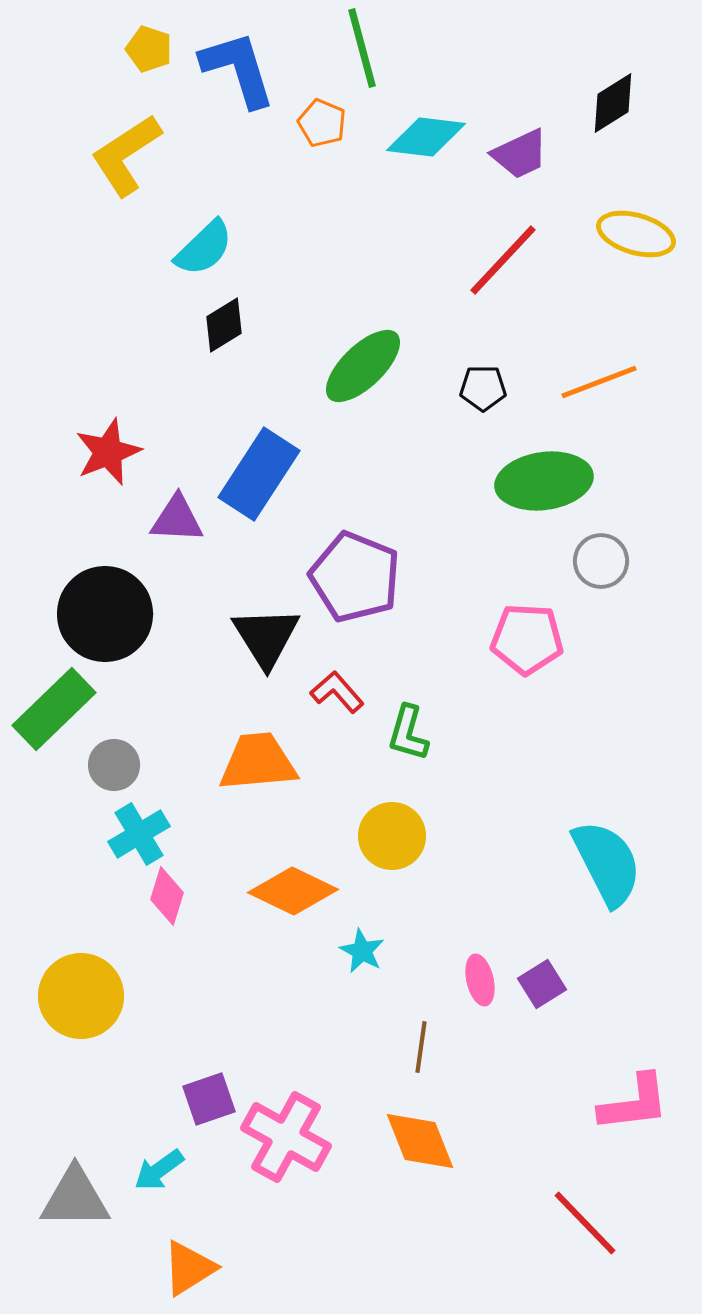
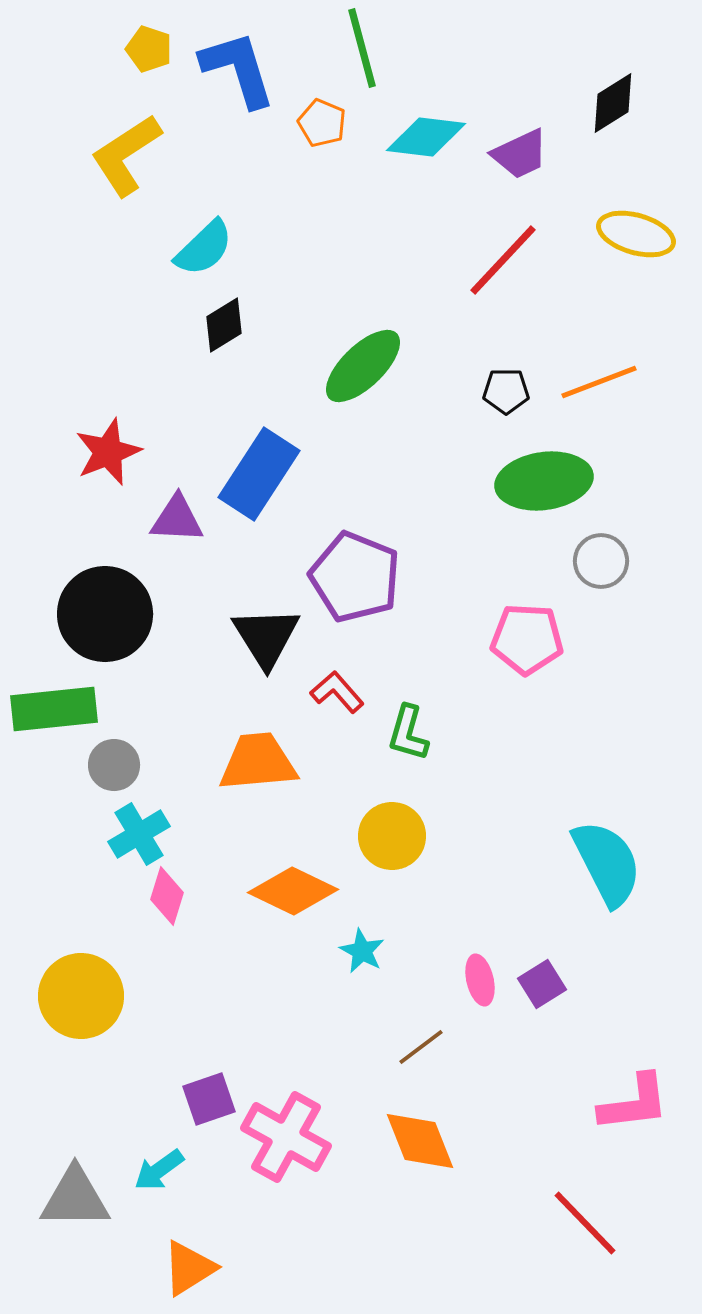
black pentagon at (483, 388): moved 23 px right, 3 px down
green rectangle at (54, 709): rotated 38 degrees clockwise
brown line at (421, 1047): rotated 45 degrees clockwise
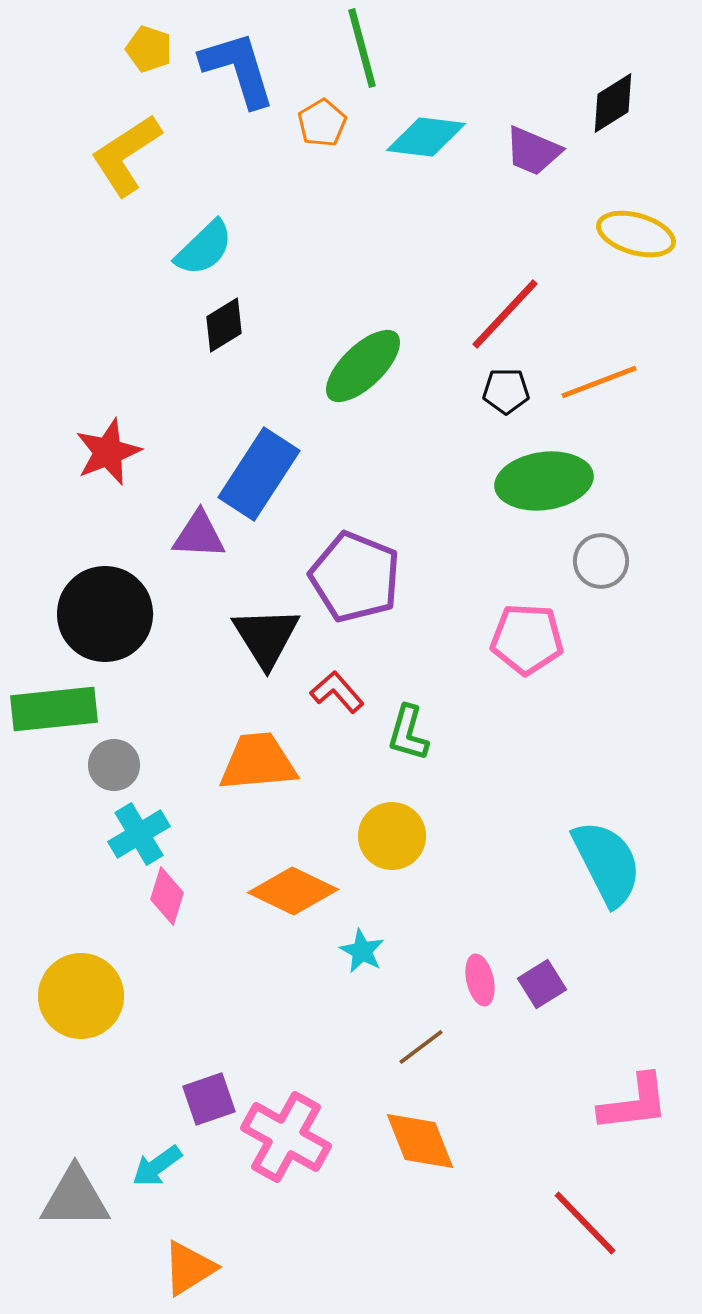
orange pentagon at (322, 123): rotated 18 degrees clockwise
purple trapezoid at (520, 154): moved 13 px right, 3 px up; rotated 48 degrees clockwise
red line at (503, 260): moved 2 px right, 54 px down
purple triangle at (177, 519): moved 22 px right, 16 px down
cyan arrow at (159, 1170): moved 2 px left, 4 px up
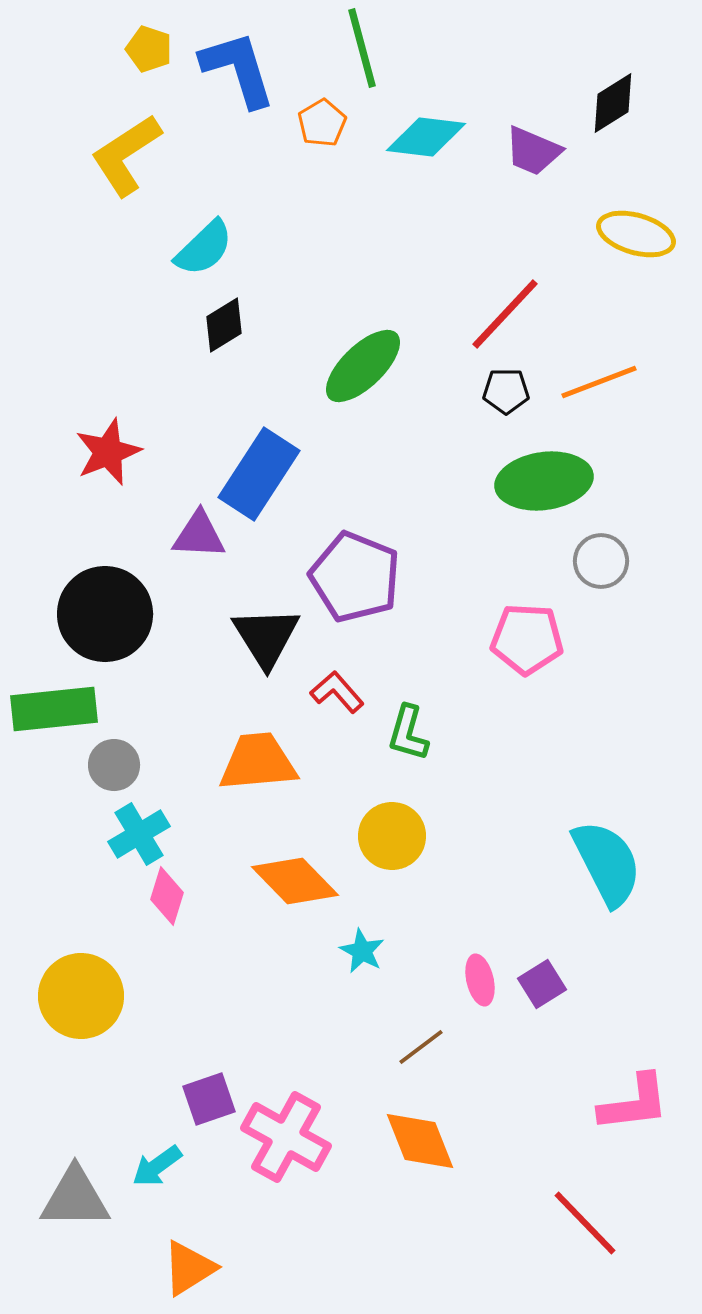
orange diamond at (293, 891): moved 2 px right, 10 px up; rotated 20 degrees clockwise
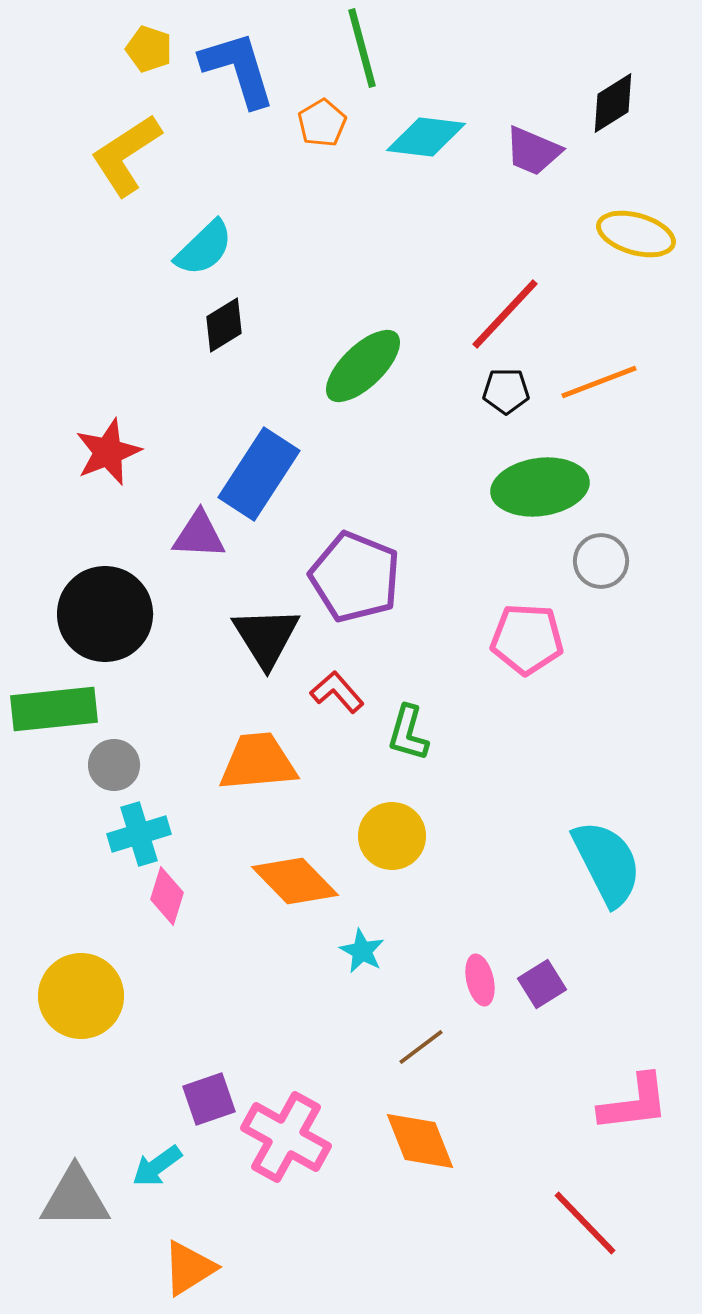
green ellipse at (544, 481): moved 4 px left, 6 px down
cyan cross at (139, 834): rotated 14 degrees clockwise
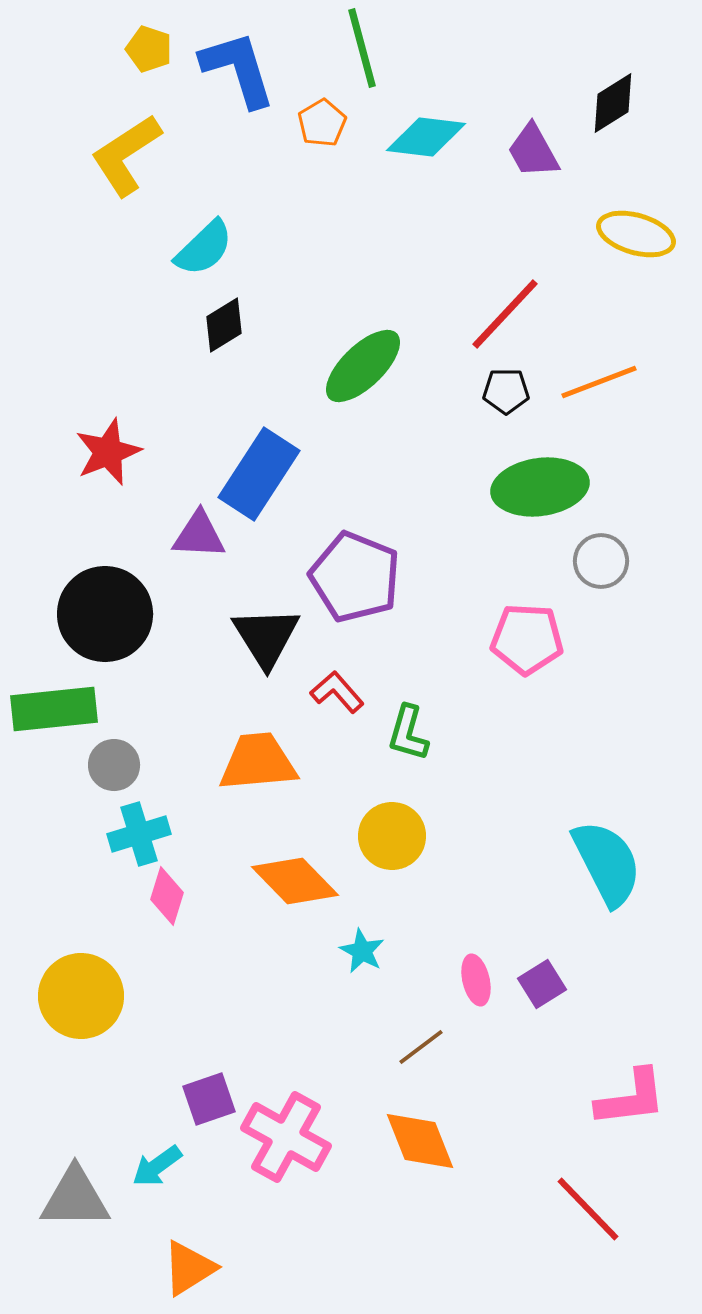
purple trapezoid at (533, 151): rotated 38 degrees clockwise
pink ellipse at (480, 980): moved 4 px left
pink L-shape at (634, 1103): moved 3 px left, 5 px up
red line at (585, 1223): moved 3 px right, 14 px up
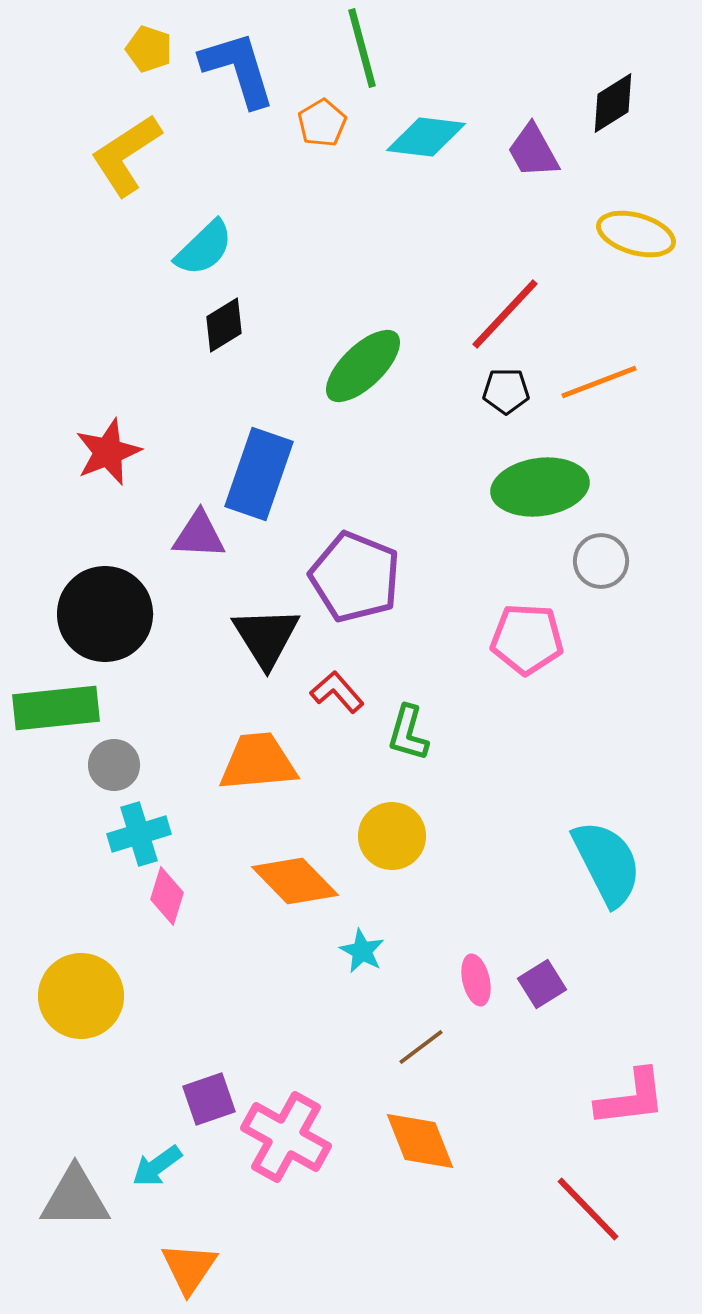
blue rectangle at (259, 474): rotated 14 degrees counterclockwise
green rectangle at (54, 709): moved 2 px right, 1 px up
orange triangle at (189, 1268): rotated 24 degrees counterclockwise
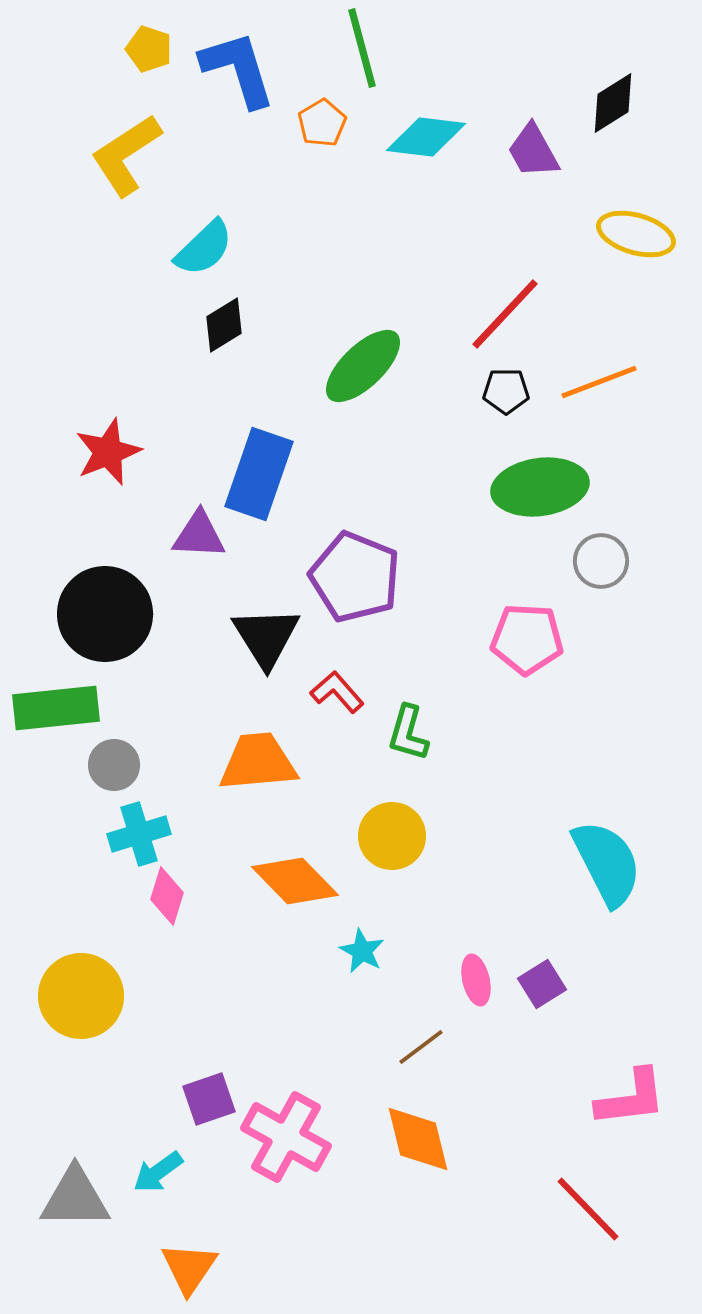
orange diamond at (420, 1141): moved 2 px left, 2 px up; rotated 8 degrees clockwise
cyan arrow at (157, 1166): moved 1 px right, 6 px down
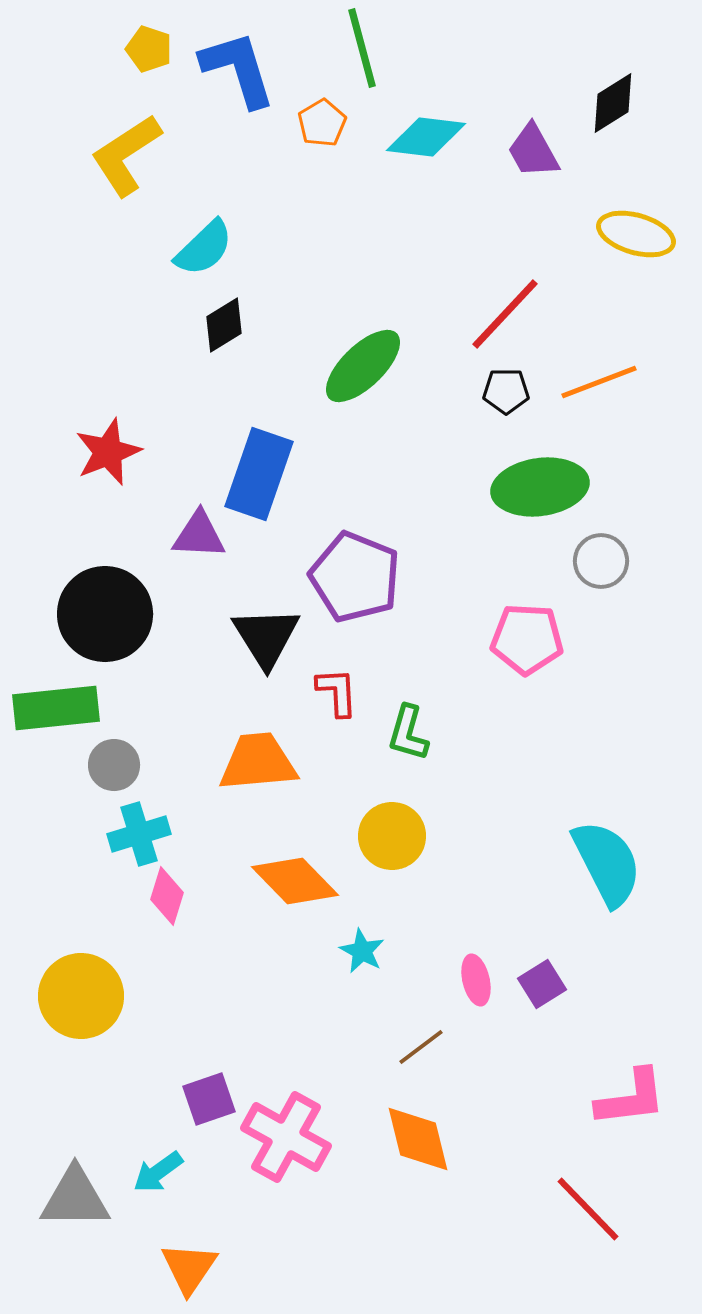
red L-shape at (337, 692): rotated 38 degrees clockwise
